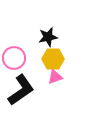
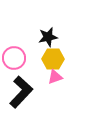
black L-shape: moved 2 px down; rotated 12 degrees counterclockwise
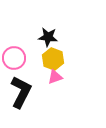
black star: rotated 18 degrees clockwise
yellow hexagon: rotated 20 degrees clockwise
black L-shape: rotated 16 degrees counterclockwise
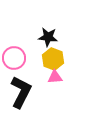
pink triangle: rotated 14 degrees clockwise
